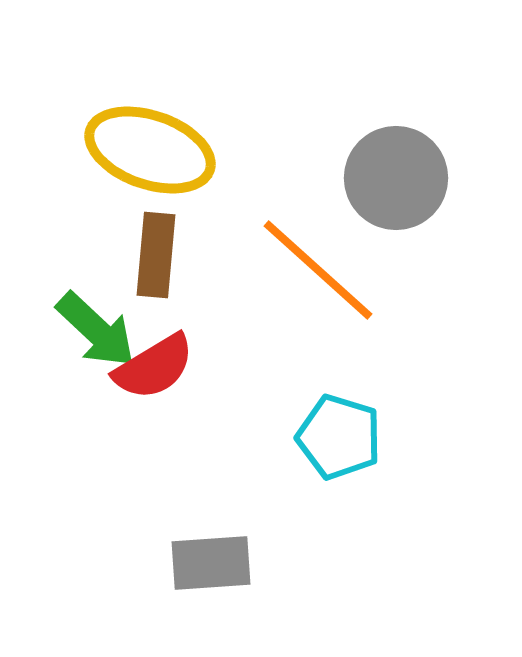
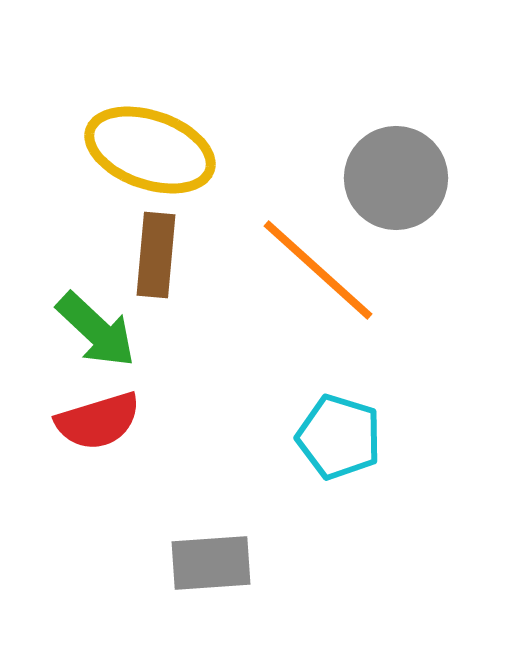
red semicircle: moved 56 px left, 54 px down; rotated 14 degrees clockwise
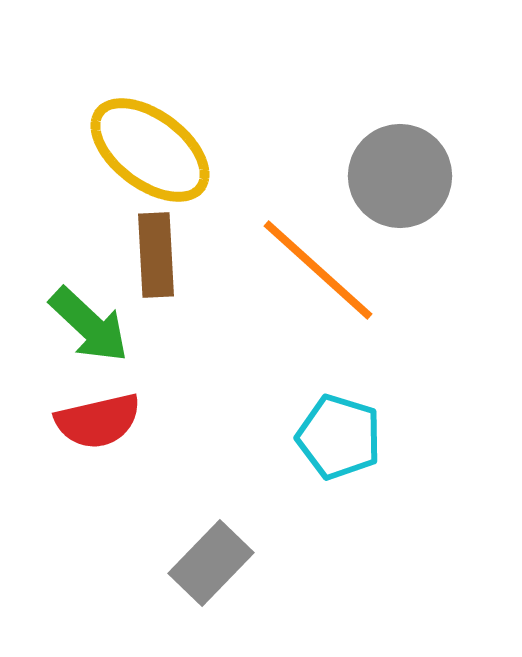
yellow ellipse: rotated 18 degrees clockwise
gray circle: moved 4 px right, 2 px up
brown rectangle: rotated 8 degrees counterclockwise
green arrow: moved 7 px left, 5 px up
red semicircle: rotated 4 degrees clockwise
gray rectangle: rotated 42 degrees counterclockwise
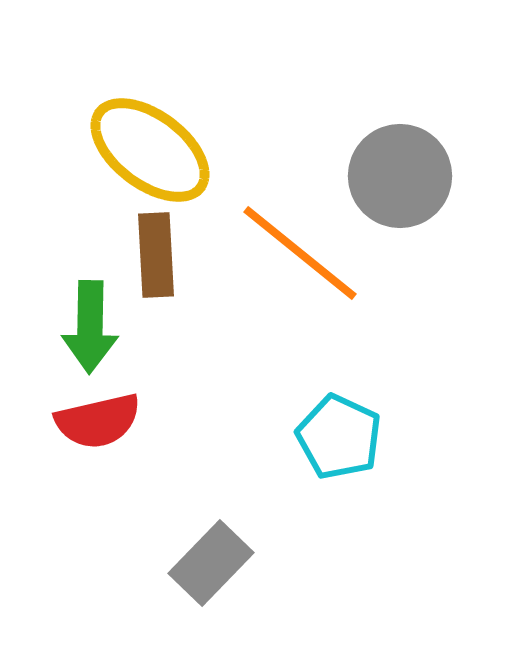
orange line: moved 18 px left, 17 px up; rotated 3 degrees counterclockwise
green arrow: moved 1 px right, 2 px down; rotated 48 degrees clockwise
cyan pentagon: rotated 8 degrees clockwise
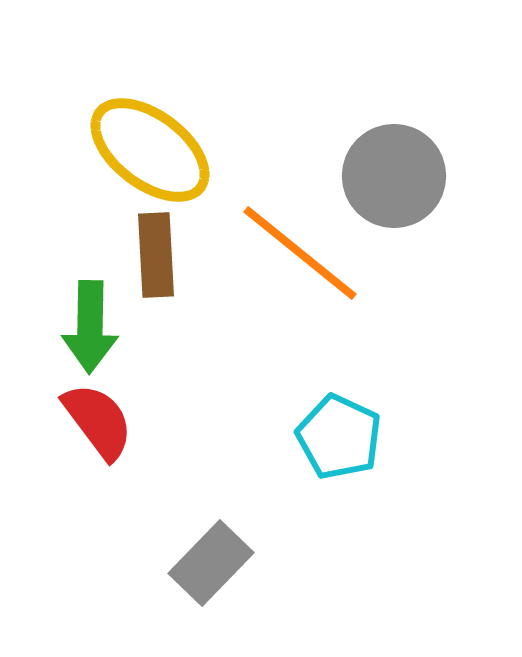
gray circle: moved 6 px left
red semicircle: rotated 114 degrees counterclockwise
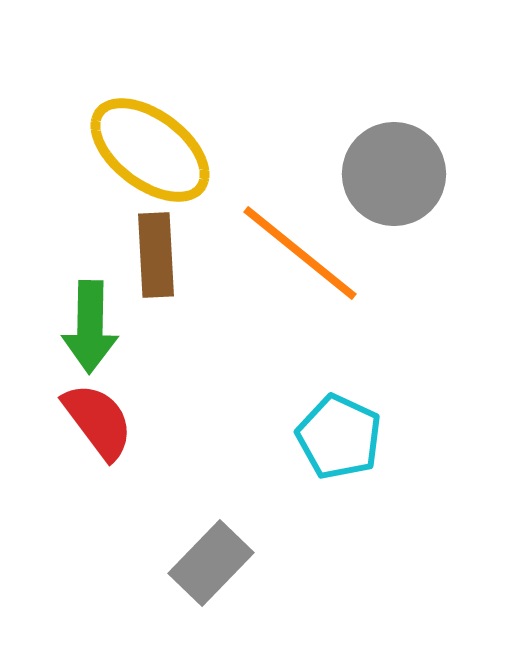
gray circle: moved 2 px up
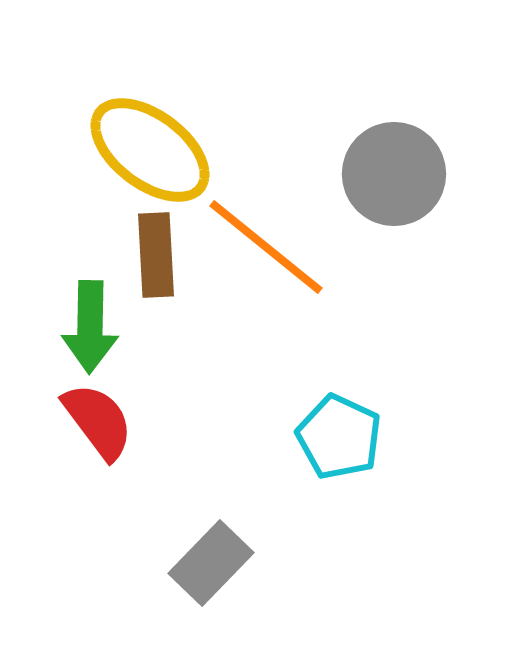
orange line: moved 34 px left, 6 px up
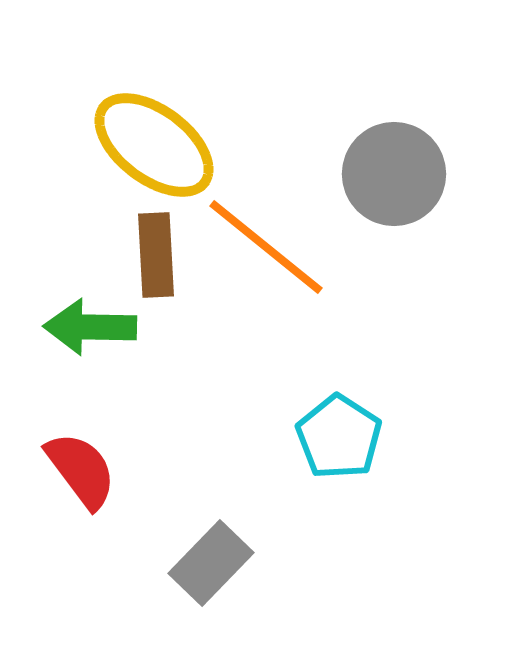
yellow ellipse: moved 4 px right, 5 px up
green arrow: rotated 90 degrees clockwise
red semicircle: moved 17 px left, 49 px down
cyan pentagon: rotated 8 degrees clockwise
